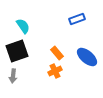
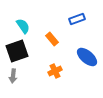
orange rectangle: moved 5 px left, 14 px up
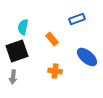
cyan semicircle: moved 1 px down; rotated 133 degrees counterclockwise
orange cross: rotated 32 degrees clockwise
gray arrow: moved 1 px down
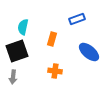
orange rectangle: rotated 56 degrees clockwise
blue ellipse: moved 2 px right, 5 px up
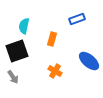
cyan semicircle: moved 1 px right, 1 px up
blue ellipse: moved 9 px down
orange cross: rotated 24 degrees clockwise
gray arrow: rotated 40 degrees counterclockwise
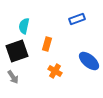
orange rectangle: moved 5 px left, 5 px down
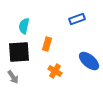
black square: moved 2 px right, 1 px down; rotated 15 degrees clockwise
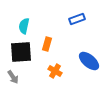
black square: moved 2 px right
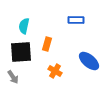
blue rectangle: moved 1 px left, 1 px down; rotated 21 degrees clockwise
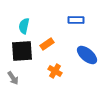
orange rectangle: rotated 40 degrees clockwise
black square: moved 1 px right, 1 px up
blue ellipse: moved 2 px left, 6 px up
gray arrow: moved 1 px down
